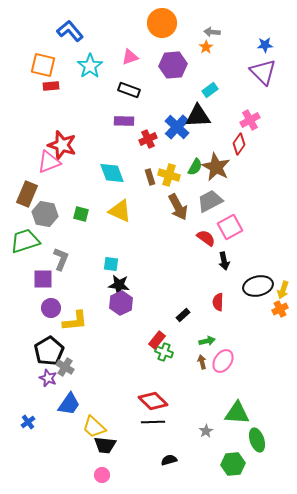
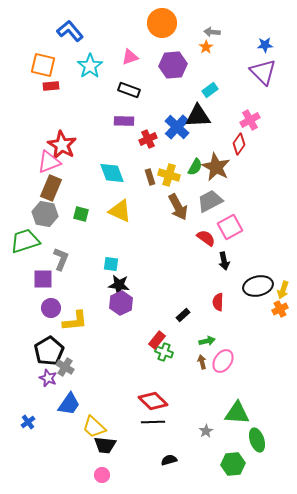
red star at (62, 145): rotated 12 degrees clockwise
brown rectangle at (27, 194): moved 24 px right, 6 px up
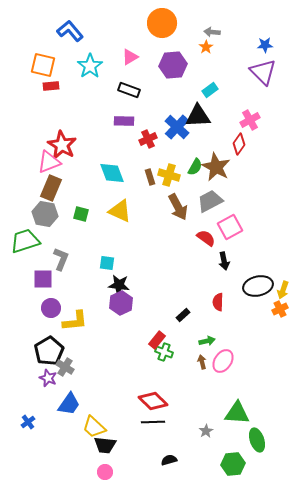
pink triangle at (130, 57): rotated 12 degrees counterclockwise
cyan square at (111, 264): moved 4 px left, 1 px up
pink circle at (102, 475): moved 3 px right, 3 px up
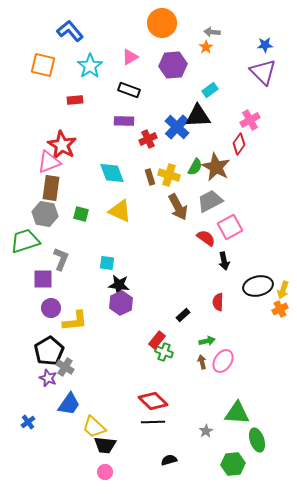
red rectangle at (51, 86): moved 24 px right, 14 px down
brown rectangle at (51, 188): rotated 15 degrees counterclockwise
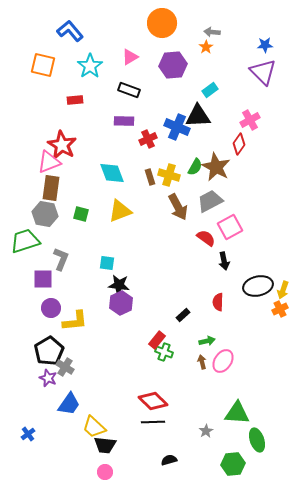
blue cross at (177, 127): rotated 20 degrees counterclockwise
yellow triangle at (120, 211): rotated 45 degrees counterclockwise
blue cross at (28, 422): moved 12 px down
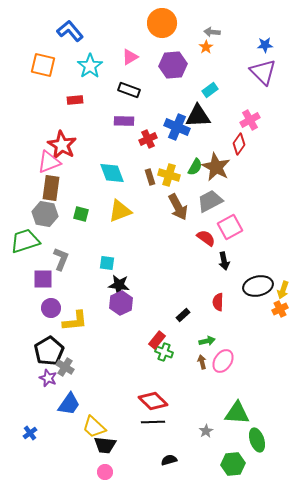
blue cross at (28, 434): moved 2 px right, 1 px up
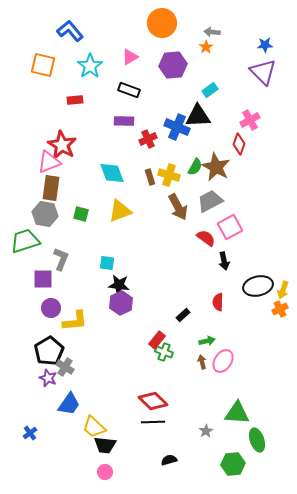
red diamond at (239, 144): rotated 15 degrees counterclockwise
